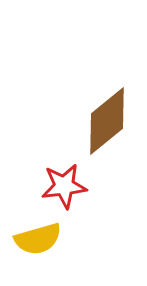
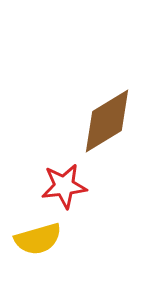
brown diamond: rotated 8 degrees clockwise
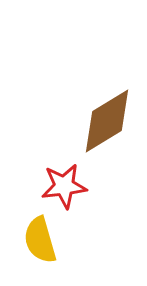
yellow semicircle: moved 2 px right, 1 px down; rotated 90 degrees clockwise
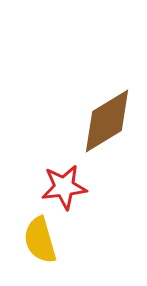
red star: moved 1 px down
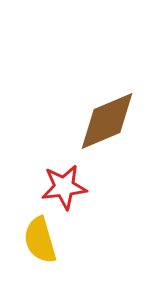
brown diamond: rotated 8 degrees clockwise
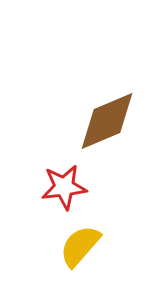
yellow semicircle: moved 40 px right, 6 px down; rotated 57 degrees clockwise
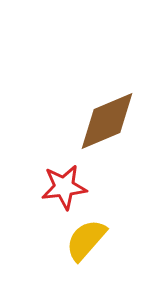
yellow semicircle: moved 6 px right, 6 px up
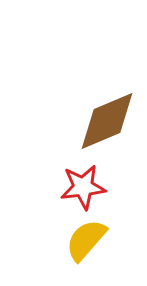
red star: moved 19 px right
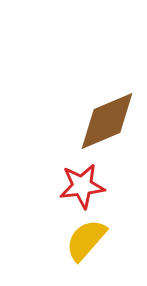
red star: moved 1 px left, 1 px up
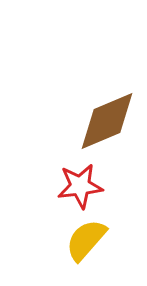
red star: moved 2 px left
